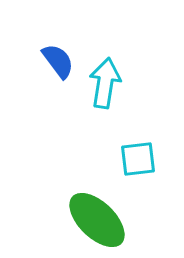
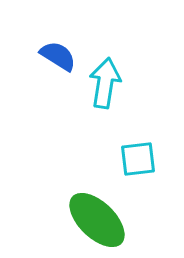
blue semicircle: moved 5 px up; rotated 21 degrees counterclockwise
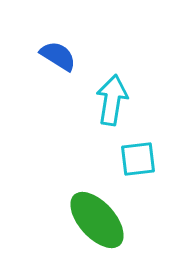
cyan arrow: moved 7 px right, 17 px down
green ellipse: rotated 4 degrees clockwise
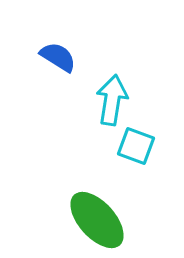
blue semicircle: moved 1 px down
cyan square: moved 2 px left, 13 px up; rotated 27 degrees clockwise
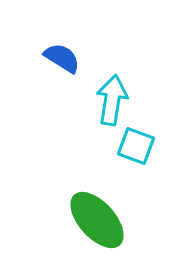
blue semicircle: moved 4 px right, 1 px down
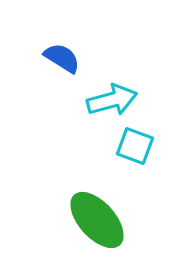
cyan arrow: rotated 66 degrees clockwise
cyan square: moved 1 px left
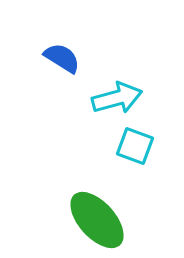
cyan arrow: moved 5 px right, 2 px up
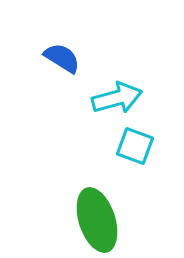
green ellipse: rotated 24 degrees clockwise
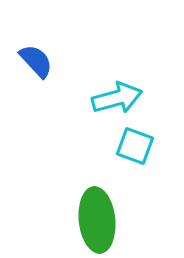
blue semicircle: moved 26 px left, 3 px down; rotated 15 degrees clockwise
green ellipse: rotated 12 degrees clockwise
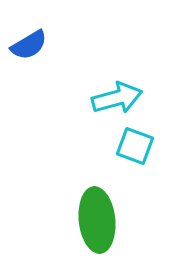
blue semicircle: moved 7 px left, 16 px up; rotated 102 degrees clockwise
